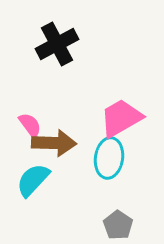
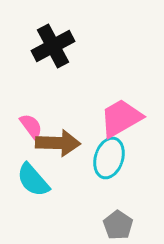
black cross: moved 4 px left, 2 px down
pink semicircle: moved 1 px right, 1 px down
brown arrow: moved 4 px right
cyan ellipse: rotated 9 degrees clockwise
cyan semicircle: rotated 84 degrees counterclockwise
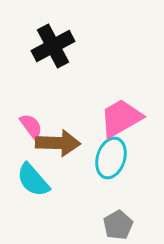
cyan ellipse: moved 2 px right
gray pentagon: rotated 8 degrees clockwise
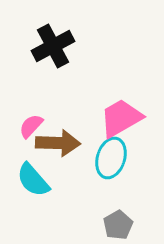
pink semicircle: rotated 100 degrees counterclockwise
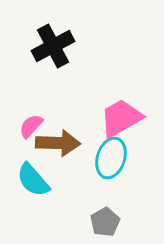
gray pentagon: moved 13 px left, 3 px up
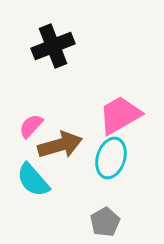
black cross: rotated 6 degrees clockwise
pink trapezoid: moved 1 px left, 3 px up
brown arrow: moved 2 px right, 2 px down; rotated 18 degrees counterclockwise
